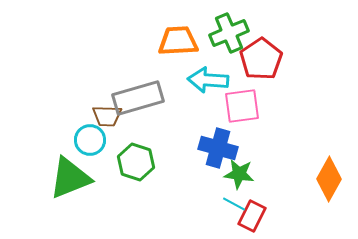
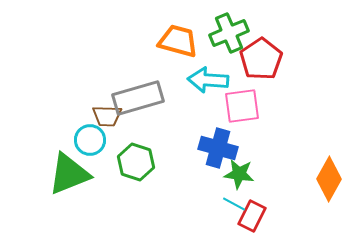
orange trapezoid: rotated 18 degrees clockwise
green triangle: moved 1 px left, 4 px up
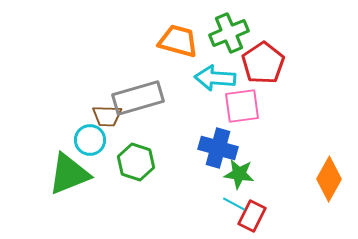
red pentagon: moved 2 px right, 4 px down
cyan arrow: moved 7 px right, 2 px up
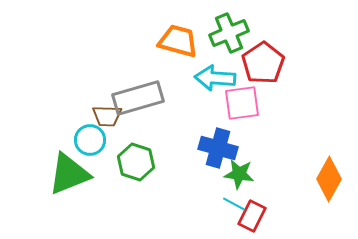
pink square: moved 3 px up
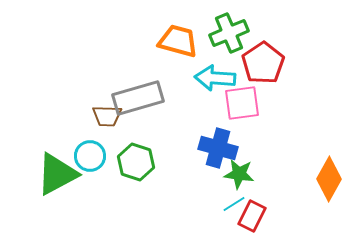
cyan circle: moved 16 px down
green triangle: moved 12 px left; rotated 6 degrees counterclockwise
cyan line: rotated 60 degrees counterclockwise
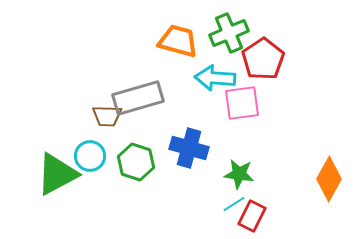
red pentagon: moved 4 px up
blue cross: moved 29 px left
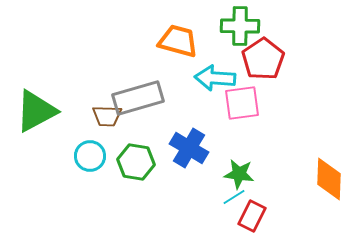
green cross: moved 11 px right, 7 px up; rotated 24 degrees clockwise
blue cross: rotated 15 degrees clockwise
green hexagon: rotated 9 degrees counterclockwise
green triangle: moved 21 px left, 63 px up
orange diamond: rotated 27 degrees counterclockwise
cyan line: moved 7 px up
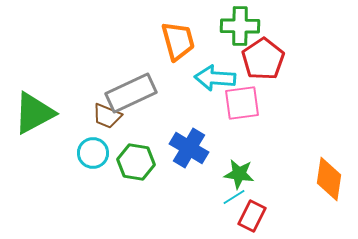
orange trapezoid: rotated 60 degrees clockwise
gray rectangle: moved 7 px left, 5 px up; rotated 9 degrees counterclockwise
green triangle: moved 2 px left, 2 px down
brown trapezoid: rotated 20 degrees clockwise
cyan circle: moved 3 px right, 3 px up
orange diamond: rotated 6 degrees clockwise
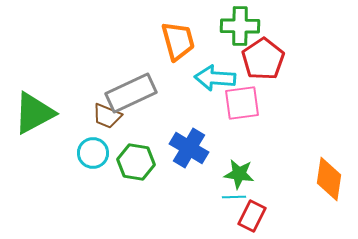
cyan line: rotated 30 degrees clockwise
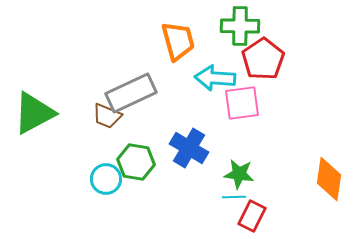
cyan circle: moved 13 px right, 26 px down
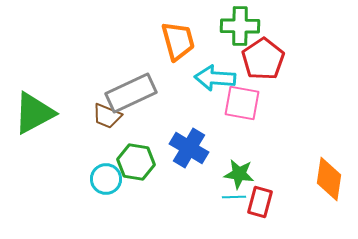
pink square: rotated 18 degrees clockwise
red rectangle: moved 8 px right, 14 px up; rotated 12 degrees counterclockwise
